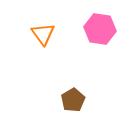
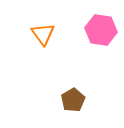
pink hexagon: moved 1 px right, 1 px down
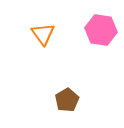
brown pentagon: moved 6 px left
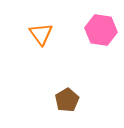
orange triangle: moved 2 px left
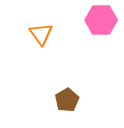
pink hexagon: moved 10 px up; rotated 8 degrees counterclockwise
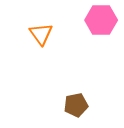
brown pentagon: moved 9 px right, 5 px down; rotated 20 degrees clockwise
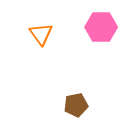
pink hexagon: moved 7 px down
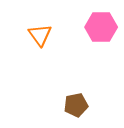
orange triangle: moved 1 px left, 1 px down
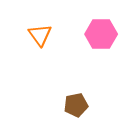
pink hexagon: moved 7 px down
